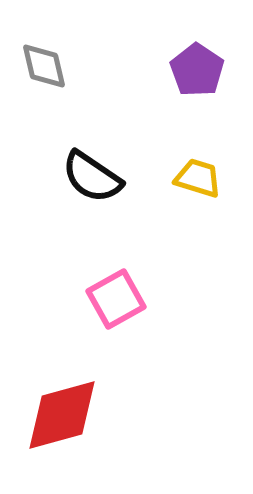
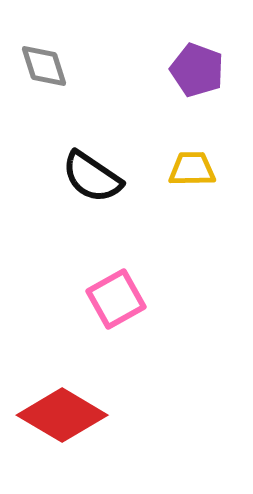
gray diamond: rotated 4 degrees counterclockwise
purple pentagon: rotated 14 degrees counterclockwise
yellow trapezoid: moved 6 px left, 9 px up; rotated 18 degrees counterclockwise
red diamond: rotated 46 degrees clockwise
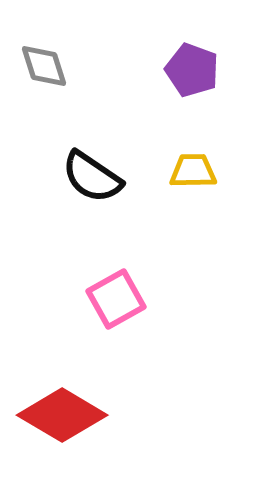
purple pentagon: moved 5 px left
yellow trapezoid: moved 1 px right, 2 px down
